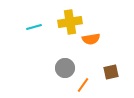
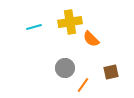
orange semicircle: rotated 54 degrees clockwise
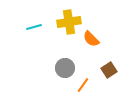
yellow cross: moved 1 px left
brown square: moved 2 px left, 2 px up; rotated 21 degrees counterclockwise
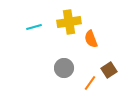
orange semicircle: rotated 24 degrees clockwise
gray circle: moved 1 px left
orange line: moved 7 px right, 2 px up
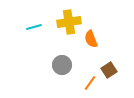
gray circle: moved 2 px left, 3 px up
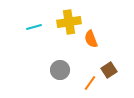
gray circle: moved 2 px left, 5 px down
